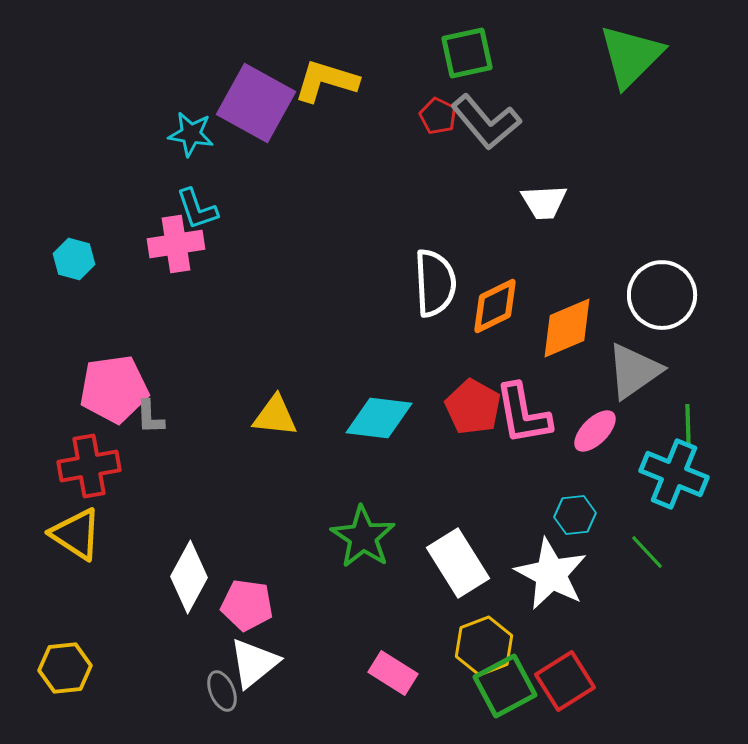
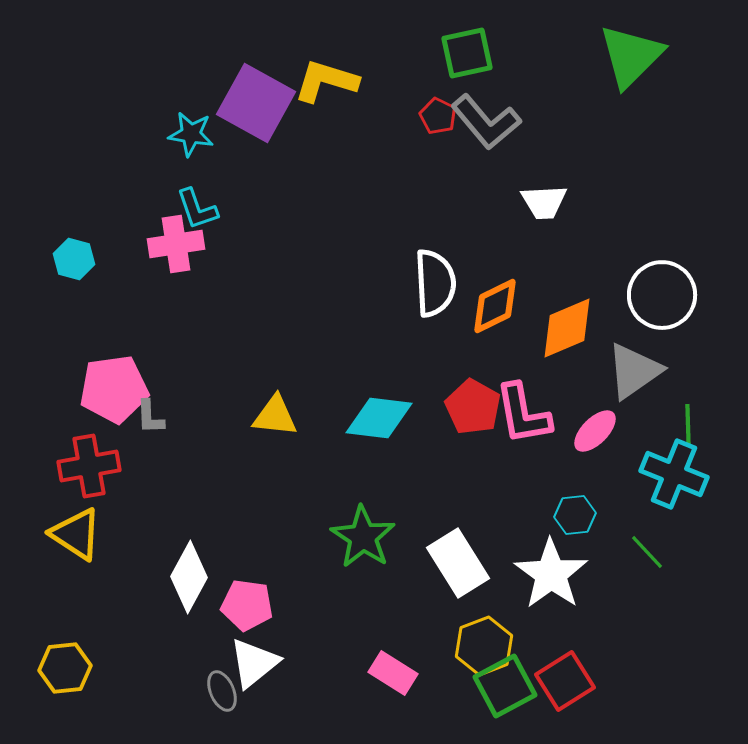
white star at (551, 574): rotated 8 degrees clockwise
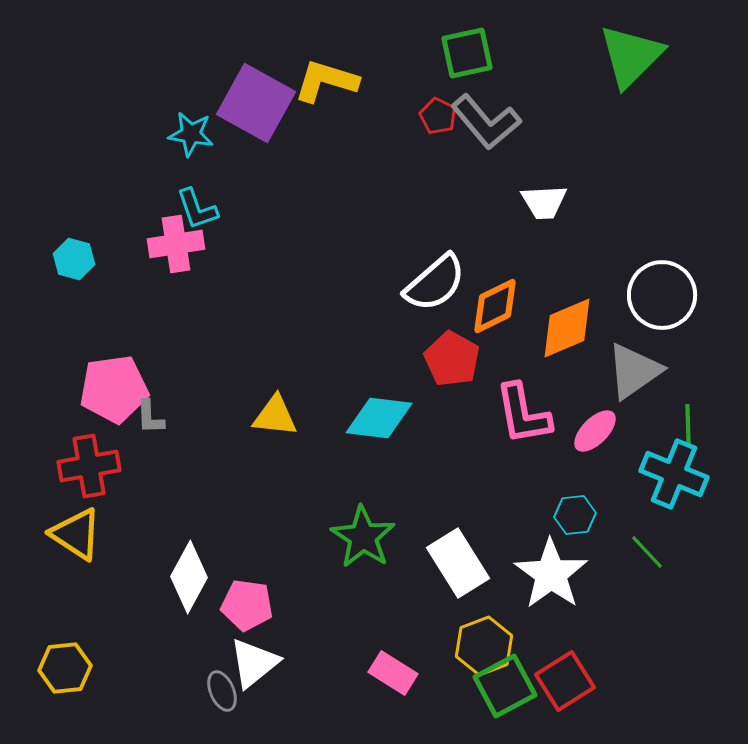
white semicircle at (435, 283): rotated 52 degrees clockwise
red pentagon at (473, 407): moved 21 px left, 48 px up
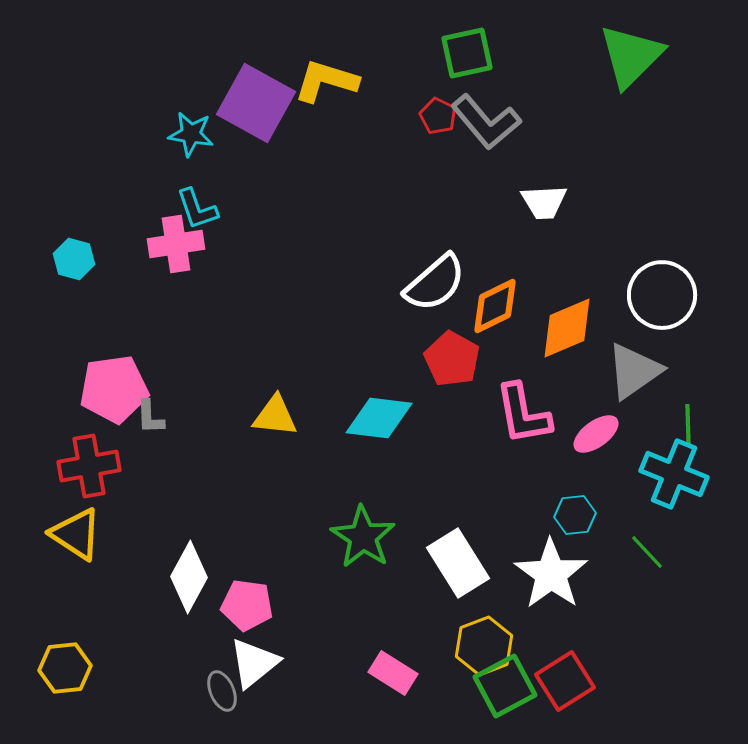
pink ellipse at (595, 431): moved 1 px right, 3 px down; rotated 9 degrees clockwise
